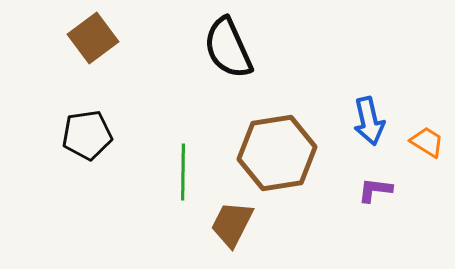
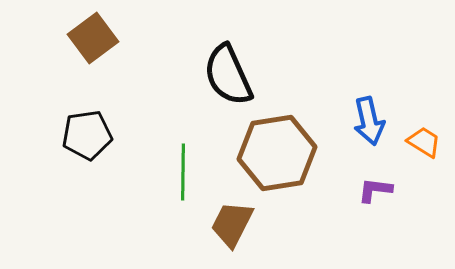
black semicircle: moved 27 px down
orange trapezoid: moved 3 px left
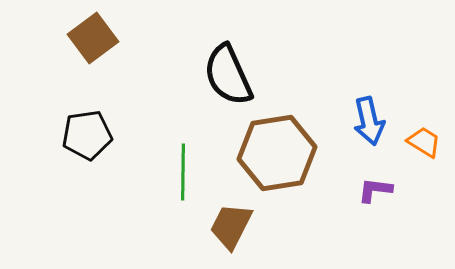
brown trapezoid: moved 1 px left, 2 px down
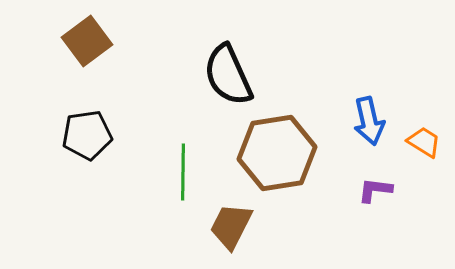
brown square: moved 6 px left, 3 px down
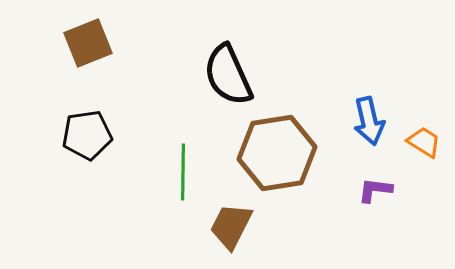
brown square: moved 1 px right, 2 px down; rotated 15 degrees clockwise
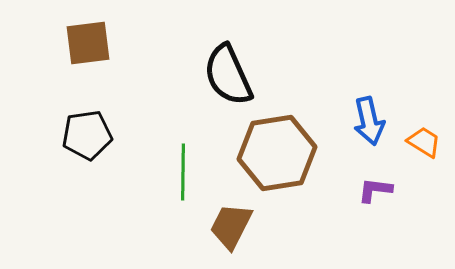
brown square: rotated 15 degrees clockwise
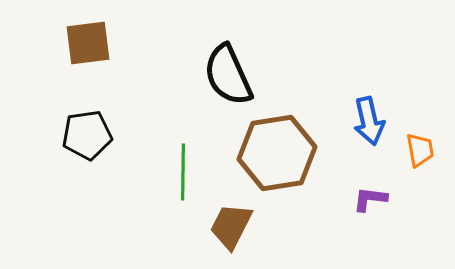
orange trapezoid: moved 4 px left, 8 px down; rotated 48 degrees clockwise
purple L-shape: moved 5 px left, 9 px down
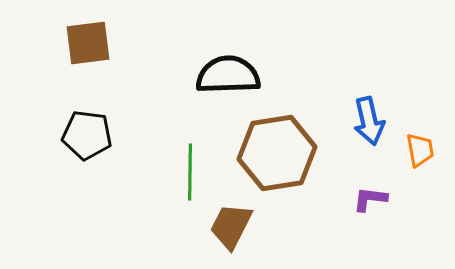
black semicircle: rotated 112 degrees clockwise
black pentagon: rotated 15 degrees clockwise
green line: moved 7 px right
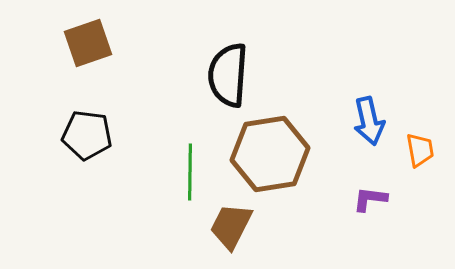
brown square: rotated 12 degrees counterclockwise
black semicircle: rotated 84 degrees counterclockwise
brown hexagon: moved 7 px left, 1 px down
